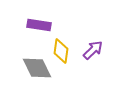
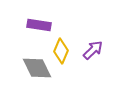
yellow diamond: rotated 15 degrees clockwise
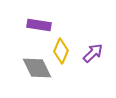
purple arrow: moved 3 px down
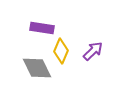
purple rectangle: moved 3 px right, 3 px down
purple arrow: moved 2 px up
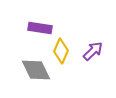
purple rectangle: moved 2 px left
gray diamond: moved 1 px left, 2 px down
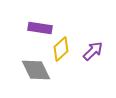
yellow diamond: moved 2 px up; rotated 25 degrees clockwise
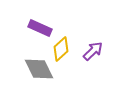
purple rectangle: rotated 15 degrees clockwise
gray diamond: moved 3 px right, 1 px up
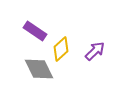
purple rectangle: moved 5 px left, 3 px down; rotated 10 degrees clockwise
purple arrow: moved 2 px right
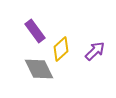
purple rectangle: rotated 20 degrees clockwise
